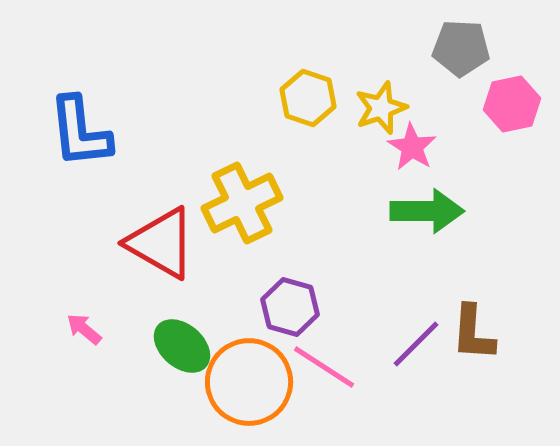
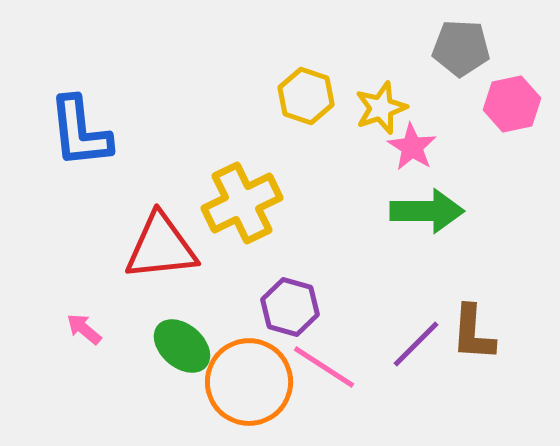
yellow hexagon: moved 2 px left, 2 px up
red triangle: moved 4 px down; rotated 36 degrees counterclockwise
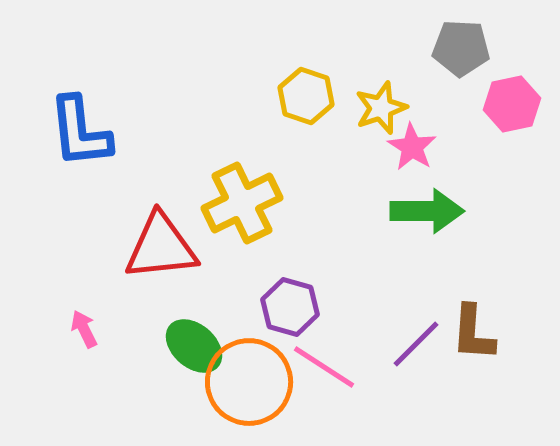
pink arrow: rotated 24 degrees clockwise
green ellipse: moved 12 px right
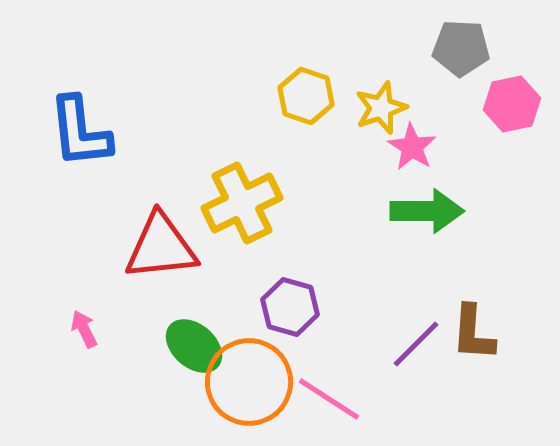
pink line: moved 5 px right, 32 px down
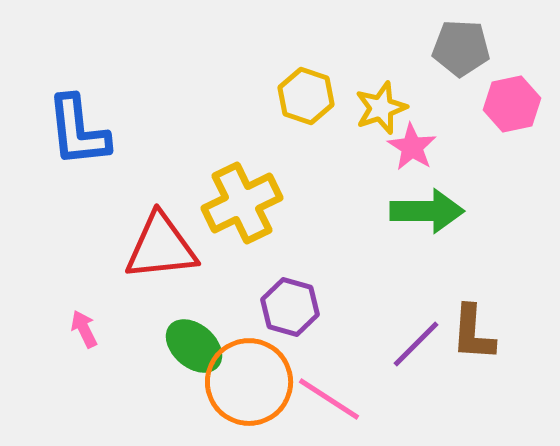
blue L-shape: moved 2 px left, 1 px up
